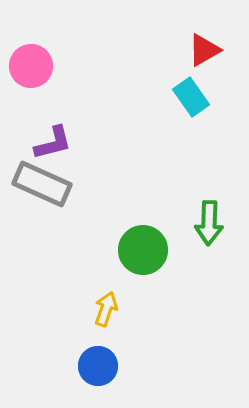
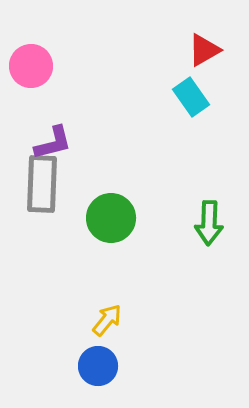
gray rectangle: rotated 68 degrees clockwise
green circle: moved 32 px left, 32 px up
yellow arrow: moved 1 px right, 11 px down; rotated 20 degrees clockwise
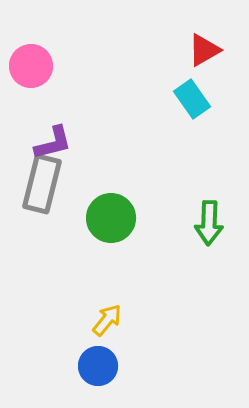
cyan rectangle: moved 1 px right, 2 px down
gray rectangle: rotated 12 degrees clockwise
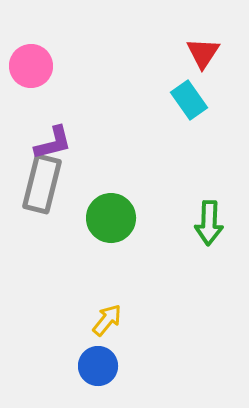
red triangle: moved 1 px left, 3 px down; rotated 27 degrees counterclockwise
cyan rectangle: moved 3 px left, 1 px down
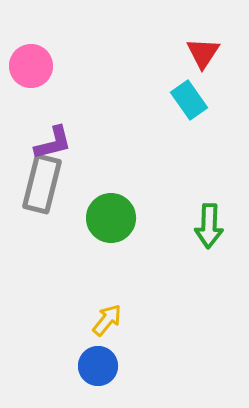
green arrow: moved 3 px down
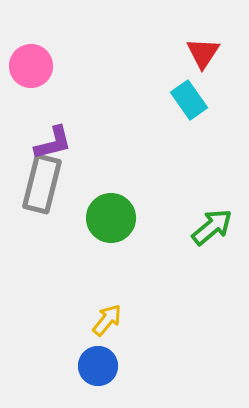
green arrow: moved 3 px right, 1 px down; rotated 132 degrees counterclockwise
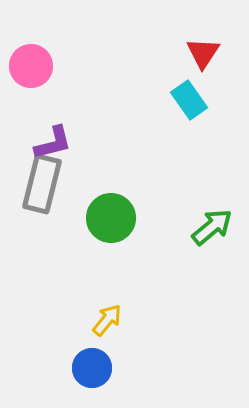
blue circle: moved 6 px left, 2 px down
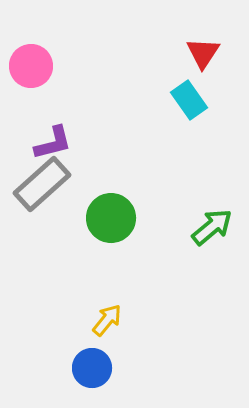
gray rectangle: rotated 34 degrees clockwise
